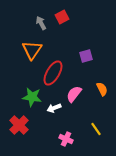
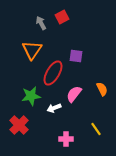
purple square: moved 10 px left; rotated 24 degrees clockwise
green star: moved 1 px left, 1 px up; rotated 18 degrees counterclockwise
pink cross: rotated 24 degrees counterclockwise
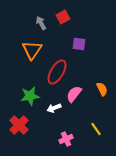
red square: moved 1 px right
purple square: moved 3 px right, 12 px up
red ellipse: moved 4 px right, 1 px up
green star: moved 1 px left
pink cross: rotated 24 degrees counterclockwise
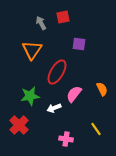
red square: rotated 16 degrees clockwise
pink cross: rotated 32 degrees clockwise
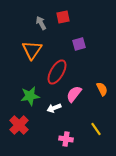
purple square: rotated 24 degrees counterclockwise
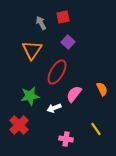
purple square: moved 11 px left, 2 px up; rotated 32 degrees counterclockwise
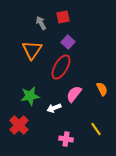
red ellipse: moved 4 px right, 5 px up
